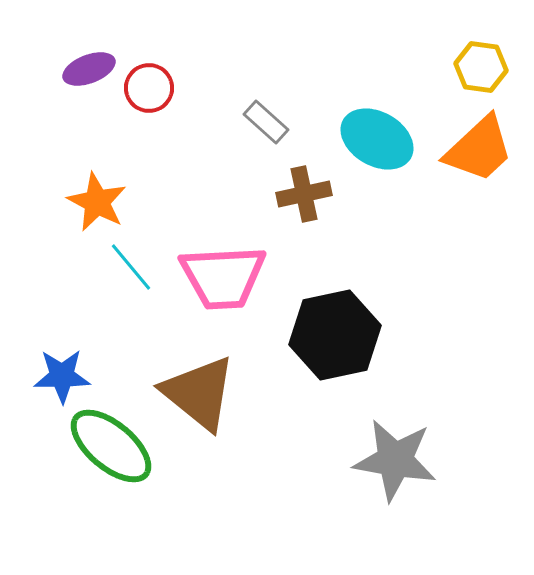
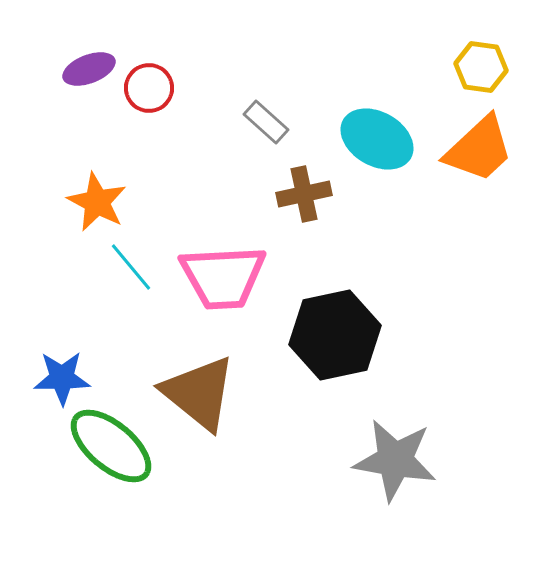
blue star: moved 2 px down
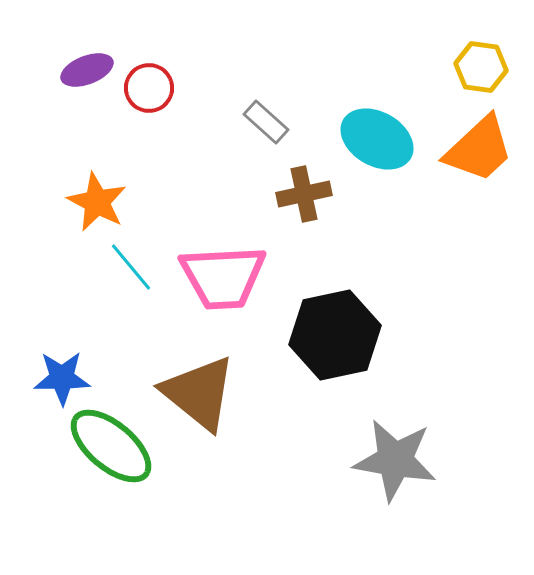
purple ellipse: moved 2 px left, 1 px down
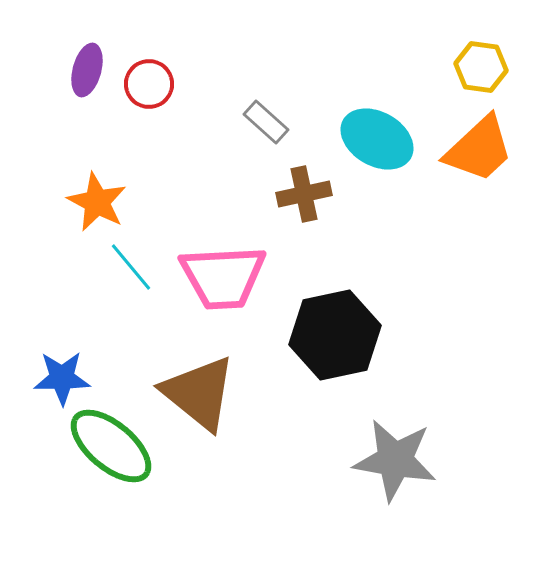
purple ellipse: rotated 54 degrees counterclockwise
red circle: moved 4 px up
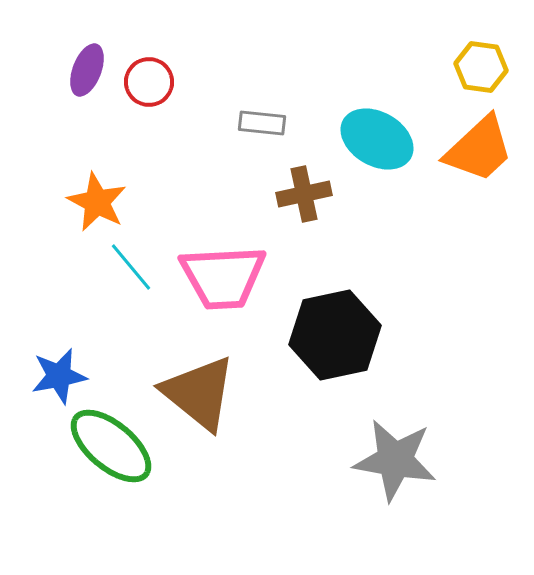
purple ellipse: rotated 6 degrees clockwise
red circle: moved 2 px up
gray rectangle: moved 4 px left, 1 px down; rotated 36 degrees counterclockwise
blue star: moved 3 px left, 2 px up; rotated 10 degrees counterclockwise
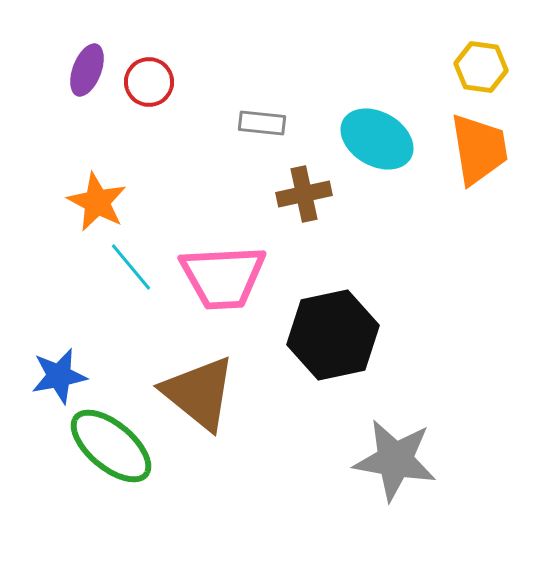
orange trapezoid: rotated 56 degrees counterclockwise
black hexagon: moved 2 px left
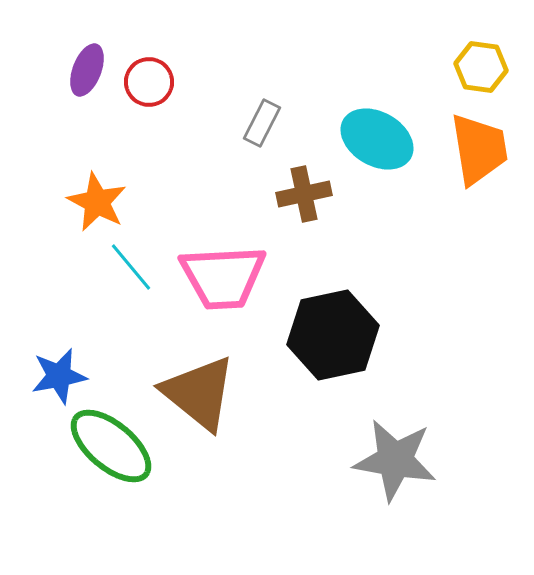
gray rectangle: rotated 69 degrees counterclockwise
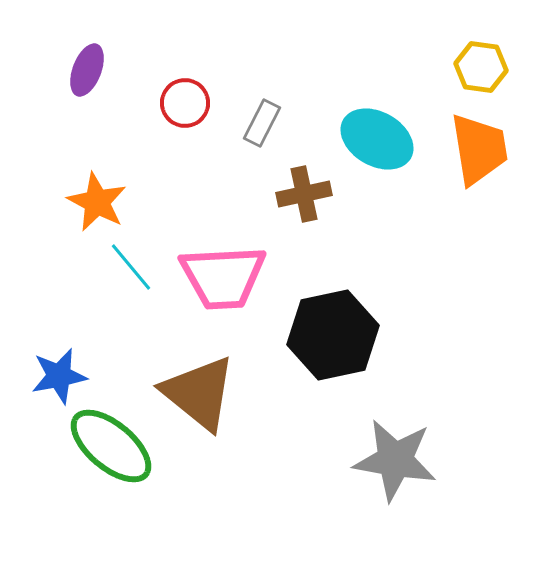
red circle: moved 36 px right, 21 px down
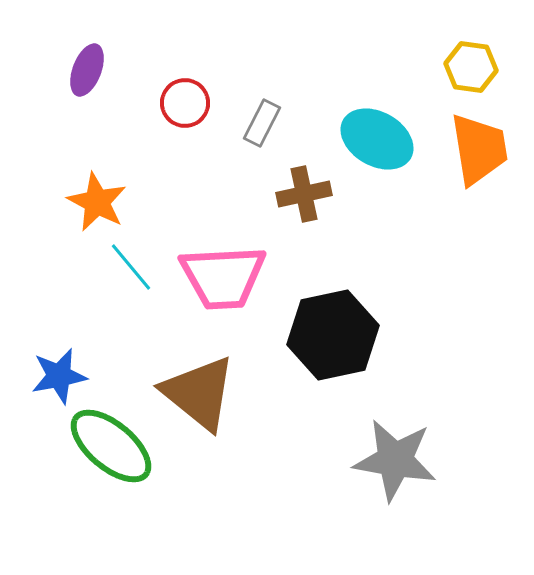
yellow hexagon: moved 10 px left
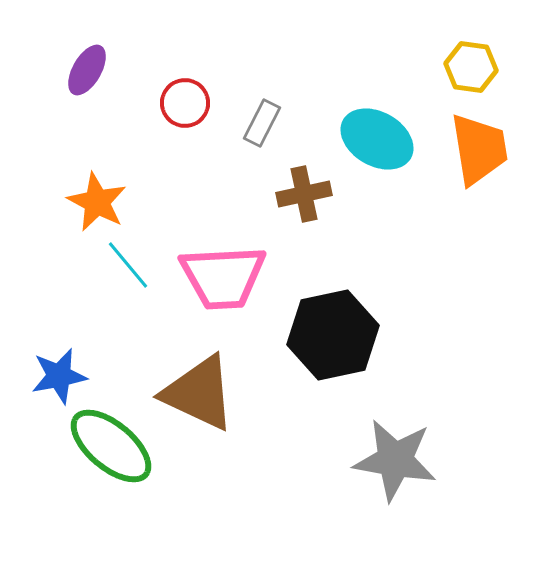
purple ellipse: rotated 9 degrees clockwise
cyan line: moved 3 px left, 2 px up
brown triangle: rotated 14 degrees counterclockwise
